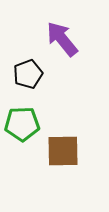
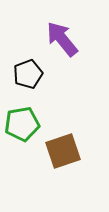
green pentagon: rotated 8 degrees counterclockwise
brown square: rotated 18 degrees counterclockwise
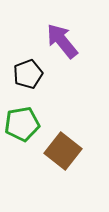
purple arrow: moved 2 px down
brown square: rotated 33 degrees counterclockwise
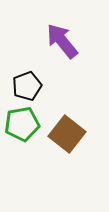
black pentagon: moved 1 px left, 12 px down
brown square: moved 4 px right, 17 px up
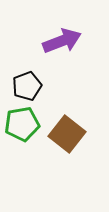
purple arrow: rotated 108 degrees clockwise
